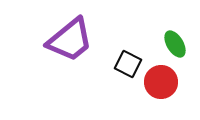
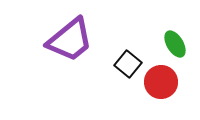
black square: rotated 12 degrees clockwise
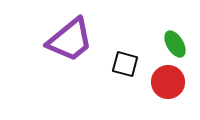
black square: moved 3 px left; rotated 24 degrees counterclockwise
red circle: moved 7 px right
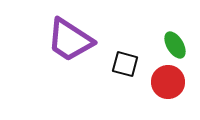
purple trapezoid: rotated 72 degrees clockwise
green ellipse: moved 1 px down
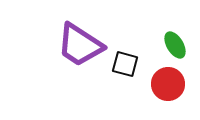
purple trapezoid: moved 10 px right, 5 px down
red circle: moved 2 px down
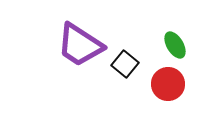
black square: rotated 24 degrees clockwise
